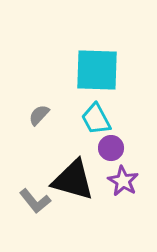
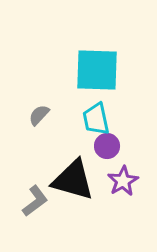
cyan trapezoid: rotated 16 degrees clockwise
purple circle: moved 4 px left, 2 px up
purple star: rotated 12 degrees clockwise
gray L-shape: rotated 88 degrees counterclockwise
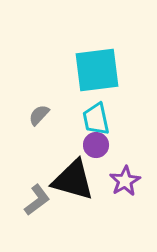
cyan square: rotated 9 degrees counterclockwise
purple circle: moved 11 px left, 1 px up
purple star: moved 2 px right
gray L-shape: moved 2 px right, 1 px up
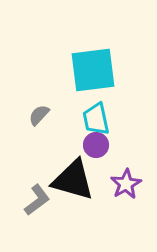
cyan square: moved 4 px left
purple star: moved 1 px right, 3 px down
